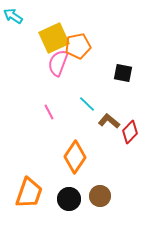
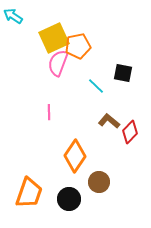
cyan line: moved 9 px right, 18 px up
pink line: rotated 28 degrees clockwise
orange diamond: moved 1 px up
brown circle: moved 1 px left, 14 px up
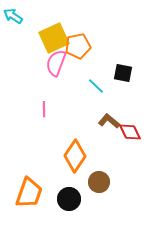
pink semicircle: moved 2 px left
pink line: moved 5 px left, 3 px up
red diamond: rotated 70 degrees counterclockwise
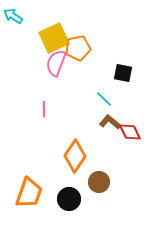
orange pentagon: moved 2 px down
cyan line: moved 8 px right, 13 px down
brown L-shape: moved 1 px right, 1 px down
